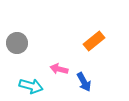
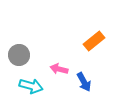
gray circle: moved 2 px right, 12 px down
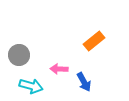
pink arrow: rotated 12 degrees counterclockwise
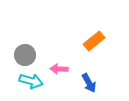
gray circle: moved 6 px right
blue arrow: moved 5 px right, 1 px down
cyan arrow: moved 5 px up
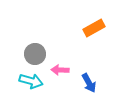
orange rectangle: moved 13 px up; rotated 10 degrees clockwise
gray circle: moved 10 px right, 1 px up
pink arrow: moved 1 px right, 1 px down
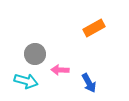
cyan arrow: moved 5 px left
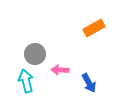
cyan arrow: rotated 120 degrees counterclockwise
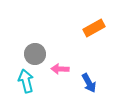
pink arrow: moved 1 px up
